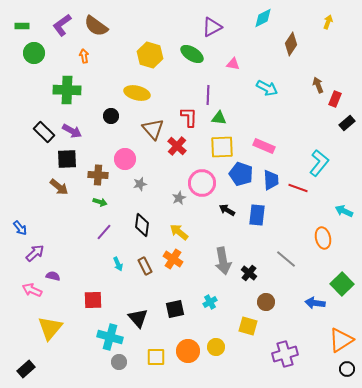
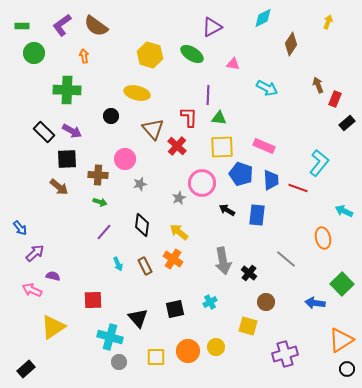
yellow triangle at (50, 328): moved 3 px right, 1 px up; rotated 16 degrees clockwise
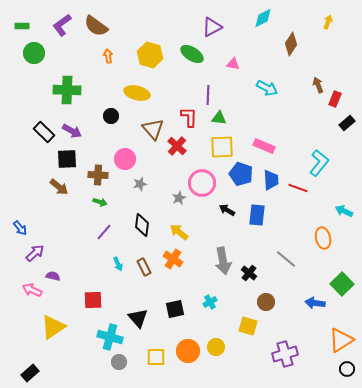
orange arrow at (84, 56): moved 24 px right
brown rectangle at (145, 266): moved 1 px left, 1 px down
black rectangle at (26, 369): moved 4 px right, 4 px down
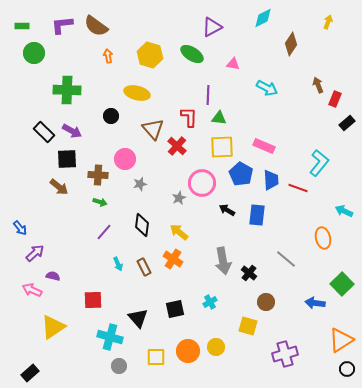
purple L-shape at (62, 25): rotated 30 degrees clockwise
blue pentagon at (241, 174): rotated 10 degrees clockwise
gray circle at (119, 362): moved 4 px down
